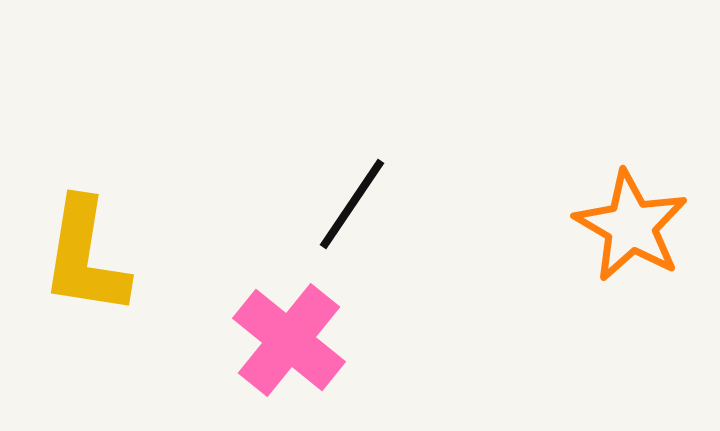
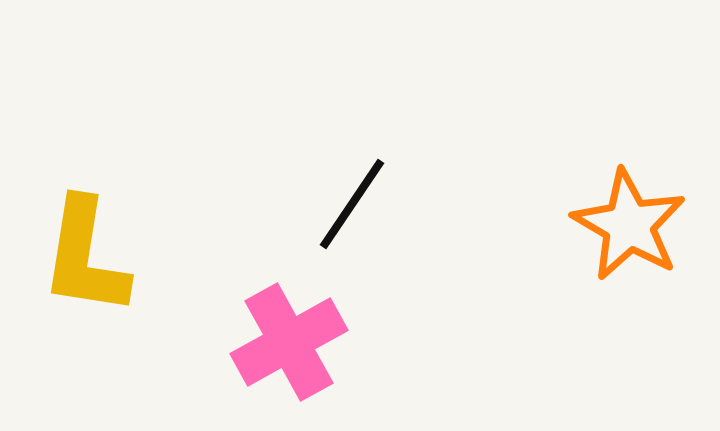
orange star: moved 2 px left, 1 px up
pink cross: moved 2 px down; rotated 22 degrees clockwise
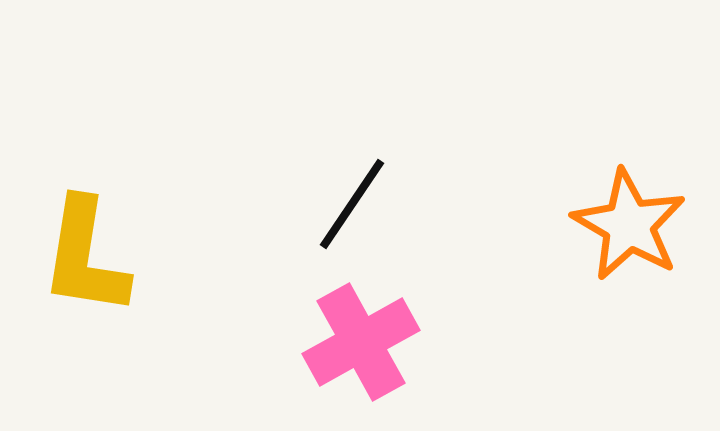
pink cross: moved 72 px right
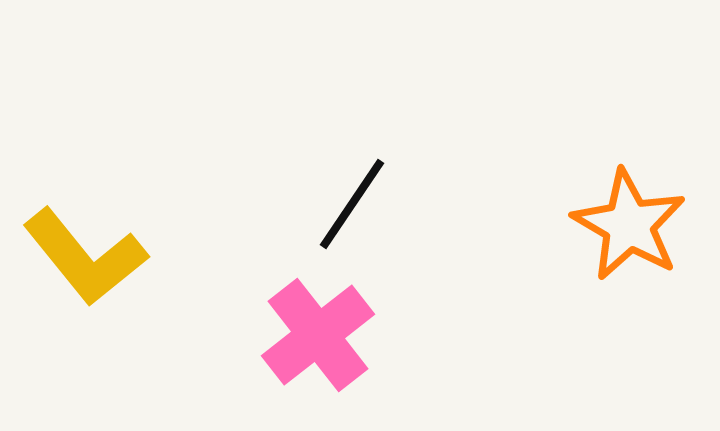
yellow L-shape: rotated 48 degrees counterclockwise
pink cross: moved 43 px left, 7 px up; rotated 9 degrees counterclockwise
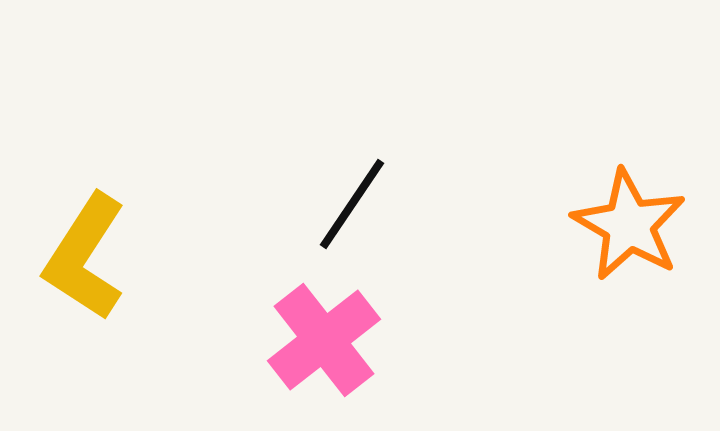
yellow L-shape: rotated 72 degrees clockwise
pink cross: moved 6 px right, 5 px down
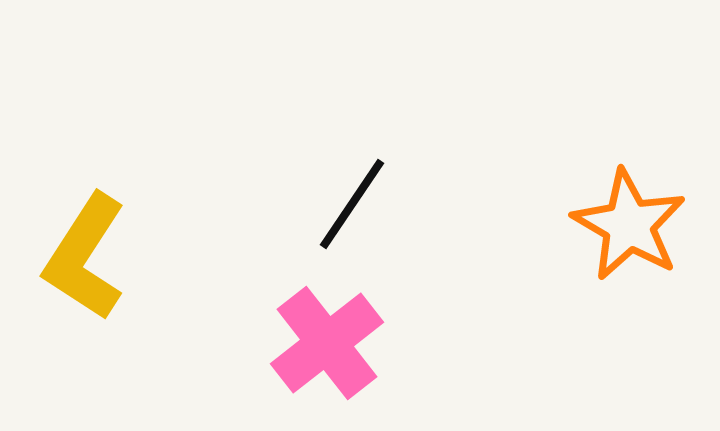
pink cross: moved 3 px right, 3 px down
